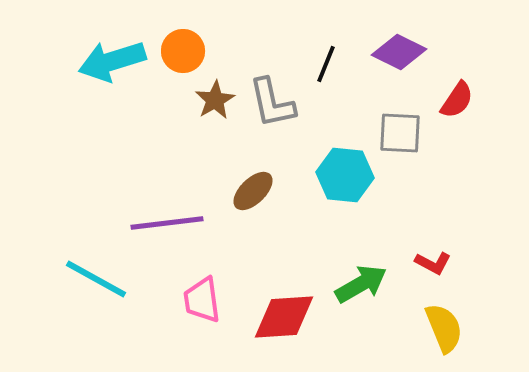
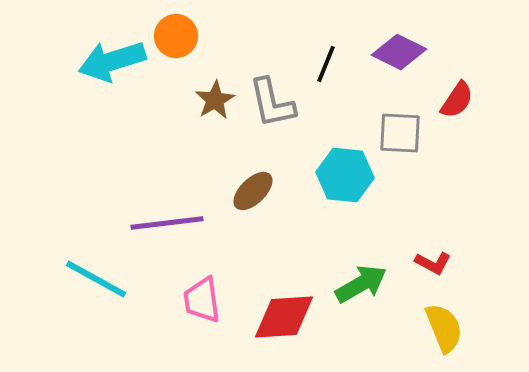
orange circle: moved 7 px left, 15 px up
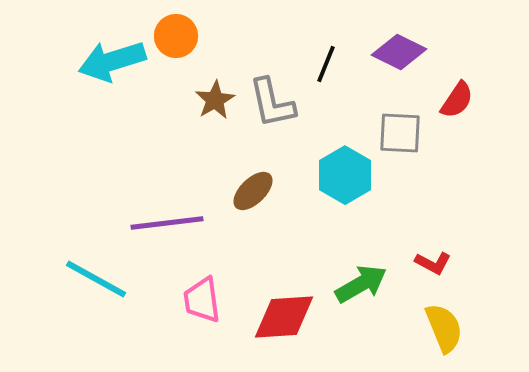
cyan hexagon: rotated 24 degrees clockwise
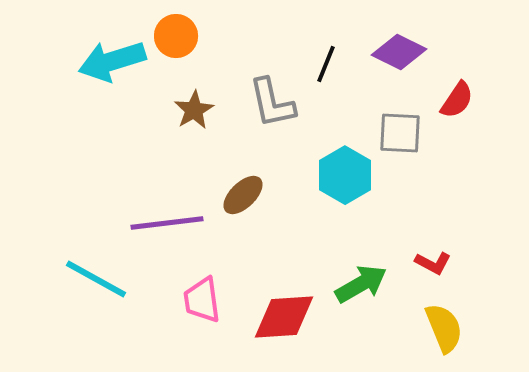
brown star: moved 21 px left, 10 px down
brown ellipse: moved 10 px left, 4 px down
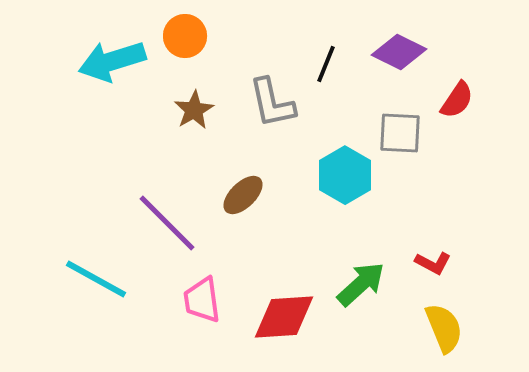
orange circle: moved 9 px right
purple line: rotated 52 degrees clockwise
green arrow: rotated 12 degrees counterclockwise
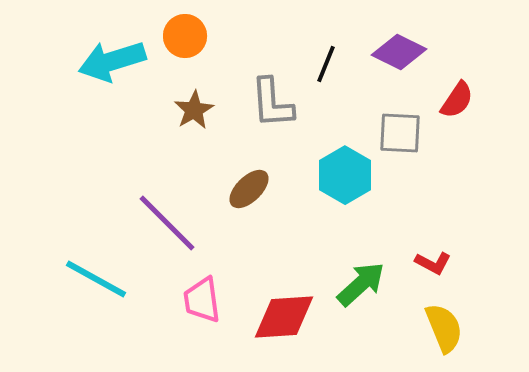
gray L-shape: rotated 8 degrees clockwise
brown ellipse: moved 6 px right, 6 px up
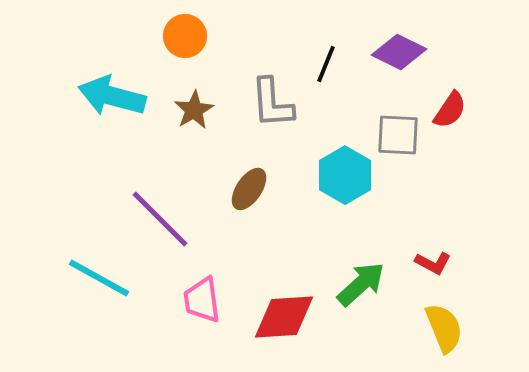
cyan arrow: moved 35 px down; rotated 32 degrees clockwise
red semicircle: moved 7 px left, 10 px down
gray square: moved 2 px left, 2 px down
brown ellipse: rotated 12 degrees counterclockwise
purple line: moved 7 px left, 4 px up
cyan line: moved 3 px right, 1 px up
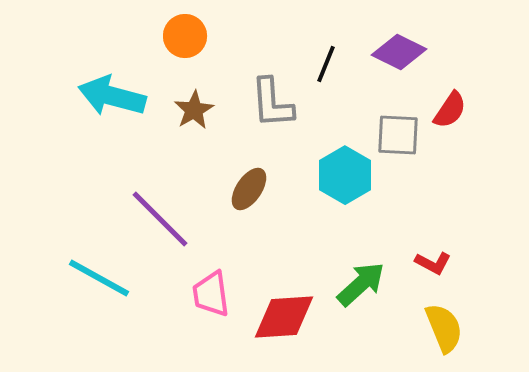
pink trapezoid: moved 9 px right, 6 px up
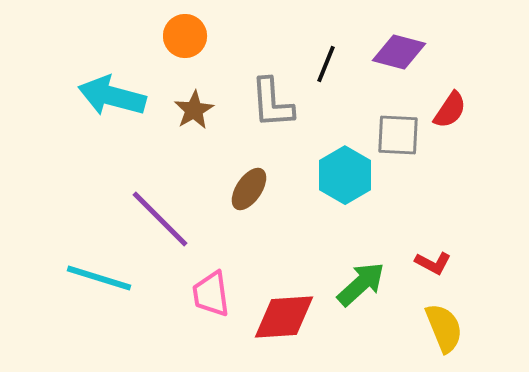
purple diamond: rotated 12 degrees counterclockwise
cyan line: rotated 12 degrees counterclockwise
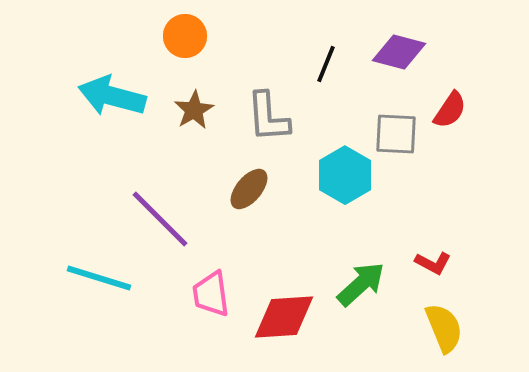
gray L-shape: moved 4 px left, 14 px down
gray square: moved 2 px left, 1 px up
brown ellipse: rotated 6 degrees clockwise
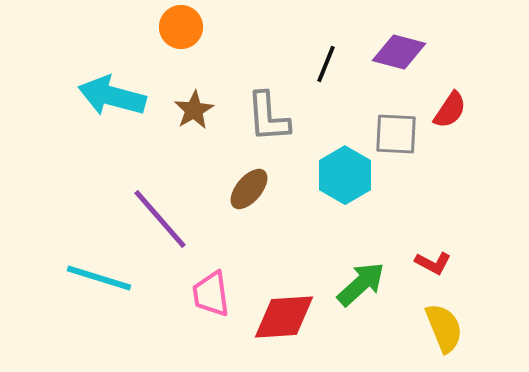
orange circle: moved 4 px left, 9 px up
purple line: rotated 4 degrees clockwise
